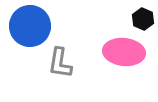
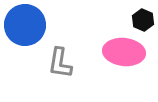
black hexagon: moved 1 px down
blue circle: moved 5 px left, 1 px up
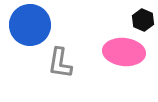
blue circle: moved 5 px right
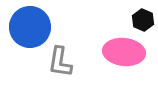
blue circle: moved 2 px down
gray L-shape: moved 1 px up
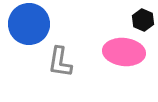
blue circle: moved 1 px left, 3 px up
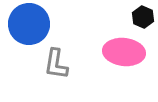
black hexagon: moved 3 px up
gray L-shape: moved 4 px left, 2 px down
